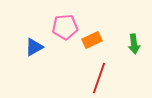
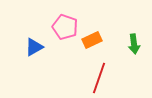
pink pentagon: rotated 25 degrees clockwise
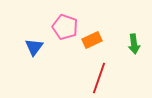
blue triangle: rotated 24 degrees counterclockwise
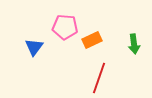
pink pentagon: rotated 15 degrees counterclockwise
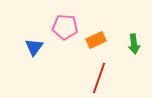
orange rectangle: moved 4 px right
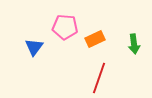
orange rectangle: moved 1 px left, 1 px up
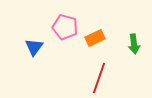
pink pentagon: rotated 10 degrees clockwise
orange rectangle: moved 1 px up
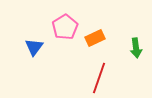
pink pentagon: rotated 25 degrees clockwise
green arrow: moved 2 px right, 4 px down
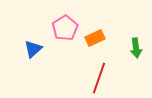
pink pentagon: moved 1 px down
blue triangle: moved 1 px left, 2 px down; rotated 12 degrees clockwise
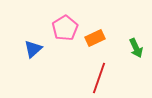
green arrow: rotated 18 degrees counterclockwise
